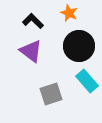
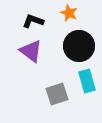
black L-shape: rotated 25 degrees counterclockwise
cyan rectangle: rotated 25 degrees clockwise
gray square: moved 6 px right
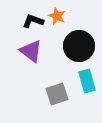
orange star: moved 12 px left, 3 px down
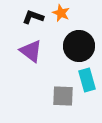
orange star: moved 4 px right, 3 px up
black L-shape: moved 4 px up
cyan rectangle: moved 1 px up
gray square: moved 6 px right, 2 px down; rotated 20 degrees clockwise
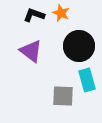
black L-shape: moved 1 px right, 2 px up
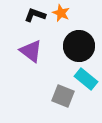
black L-shape: moved 1 px right
cyan rectangle: moved 1 px left, 1 px up; rotated 35 degrees counterclockwise
gray square: rotated 20 degrees clockwise
